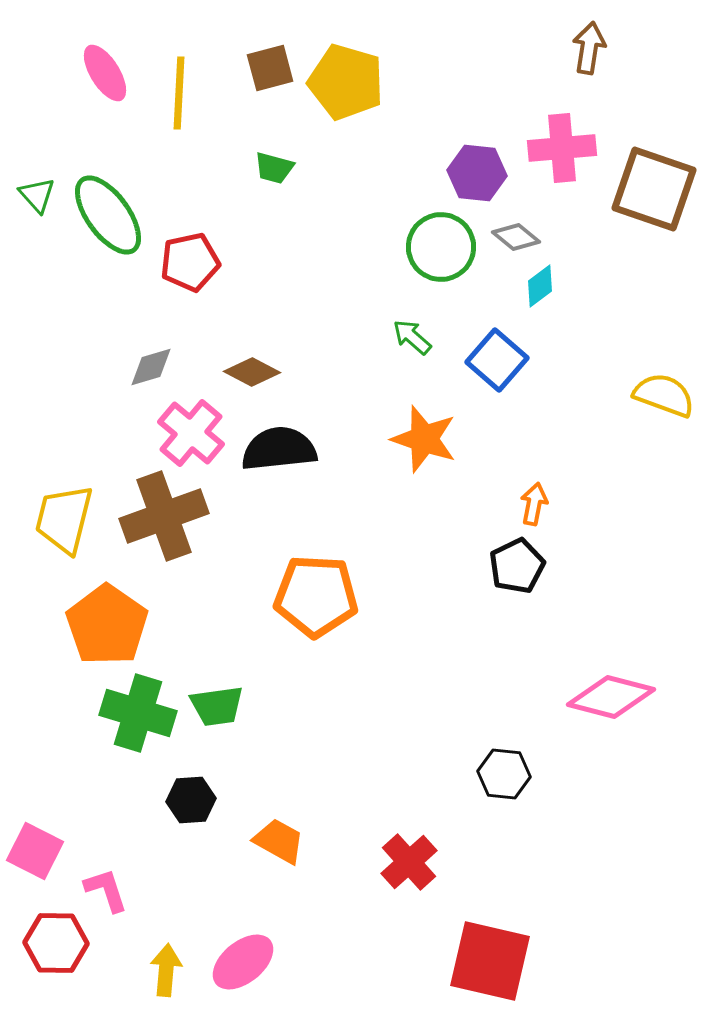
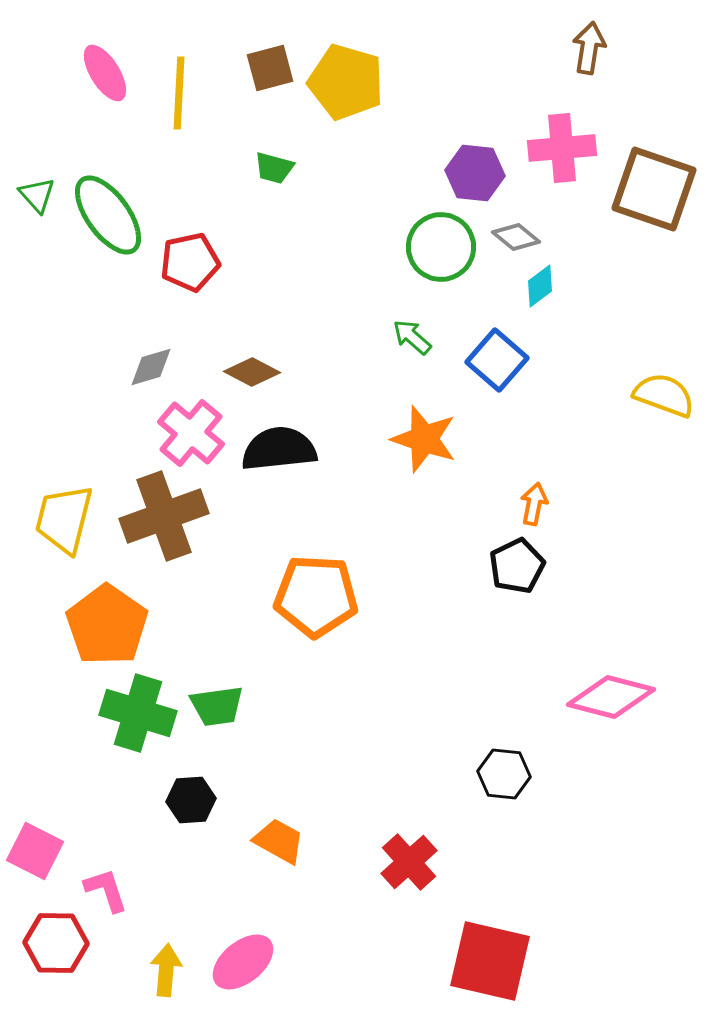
purple hexagon at (477, 173): moved 2 px left
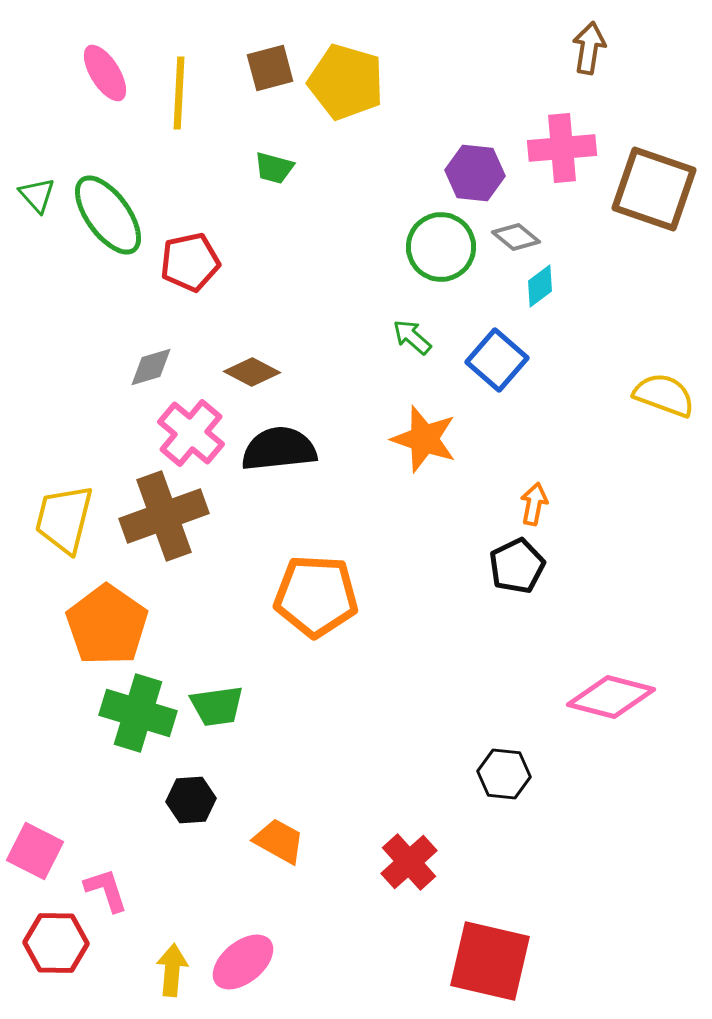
yellow arrow at (166, 970): moved 6 px right
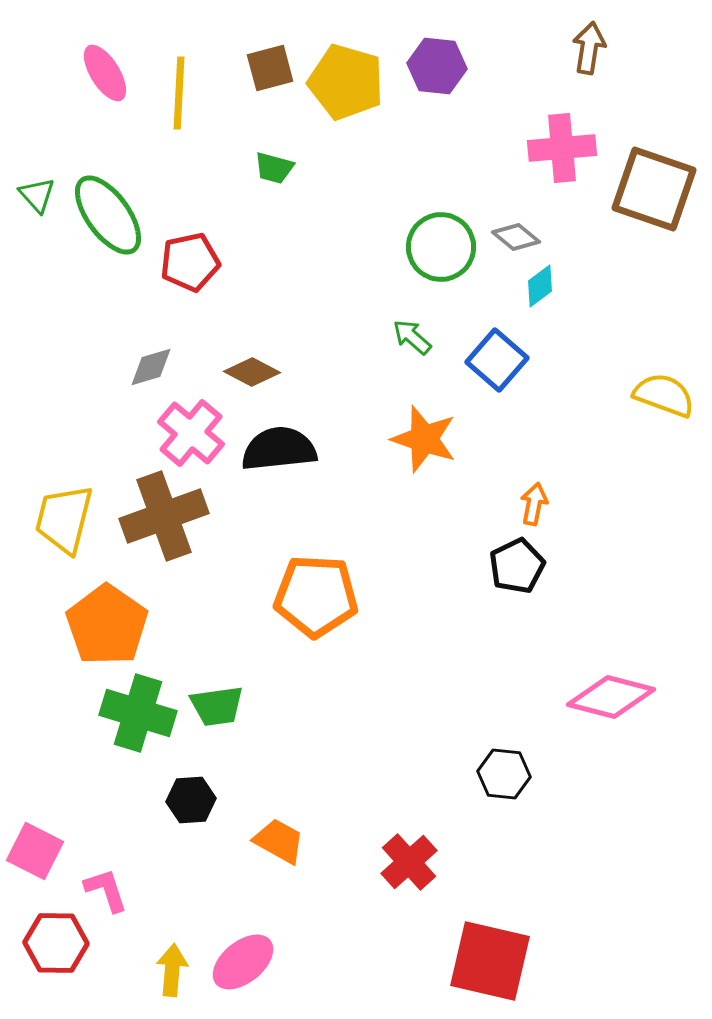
purple hexagon at (475, 173): moved 38 px left, 107 px up
